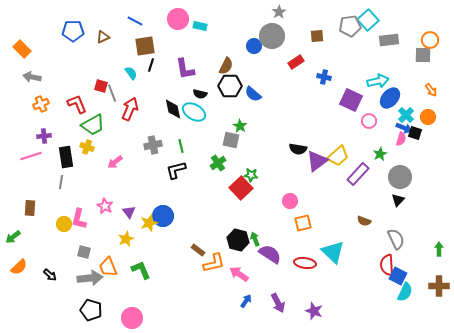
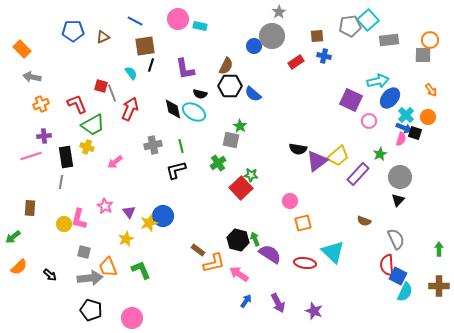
blue cross at (324, 77): moved 21 px up
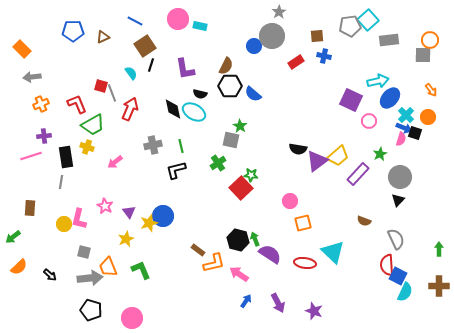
brown square at (145, 46): rotated 25 degrees counterclockwise
gray arrow at (32, 77): rotated 18 degrees counterclockwise
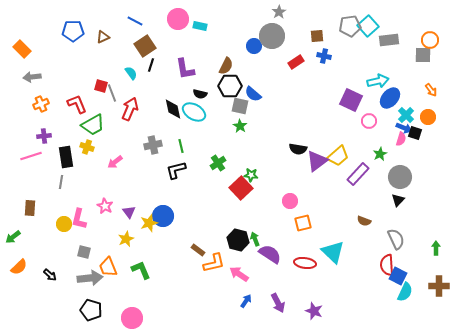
cyan square at (368, 20): moved 6 px down
gray square at (231, 140): moved 9 px right, 34 px up
green arrow at (439, 249): moved 3 px left, 1 px up
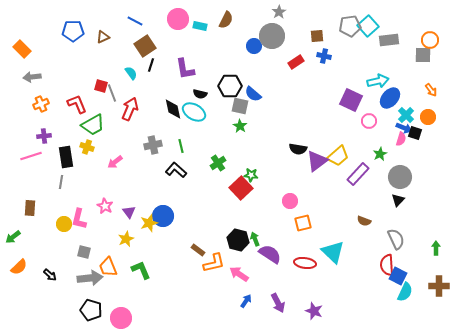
brown semicircle at (226, 66): moved 46 px up
black L-shape at (176, 170): rotated 55 degrees clockwise
pink circle at (132, 318): moved 11 px left
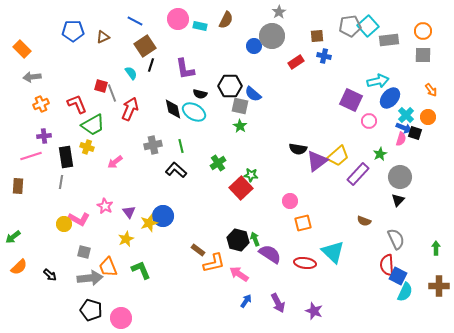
orange circle at (430, 40): moved 7 px left, 9 px up
brown rectangle at (30, 208): moved 12 px left, 22 px up
pink L-shape at (79, 219): rotated 75 degrees counterclockwise
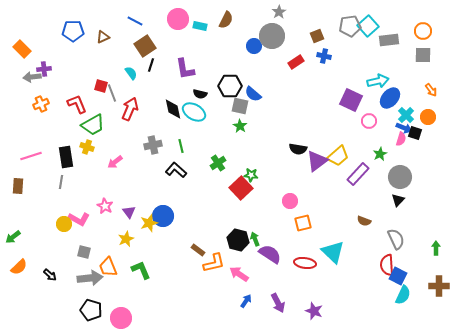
brown square at (317, 36): rotated 16 degrees counterclockwise
purple cross at (44, 136): moved 67 px up
cyan semicircle at (405, 292): moved 2 px left, 3 px down
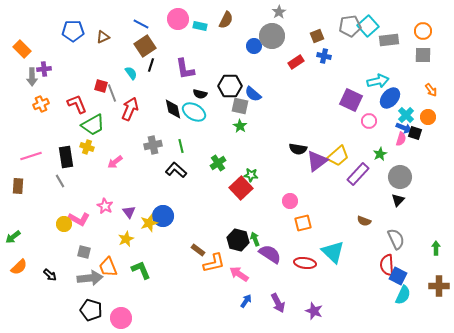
blue line at (135, 21): moved 6 px right, 3 px down
gray arrow at (32, 77): rotated 84 degrees counterclockwise
gray line at (61, 182): moved 1 px left, 1 px up; rotated 40 degrees counterclockwise
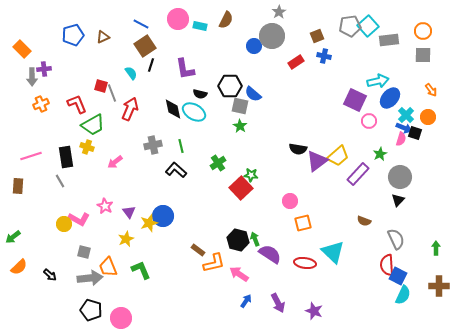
blue pentagon at (73, 31): moved 4 px down; rotated 15 degrees counterclockwise
purple square at (351, 100): moved 4 px right
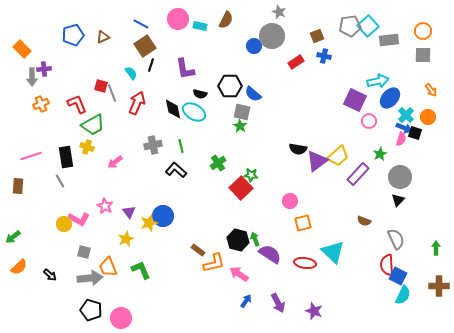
gray star at (279, 12): rotated 16 degrees counterclockwise
gray square at (240, 106): moved 2 px right, 6 px down
red arrow at (130, 109): moved 7 px right, 6 px up
